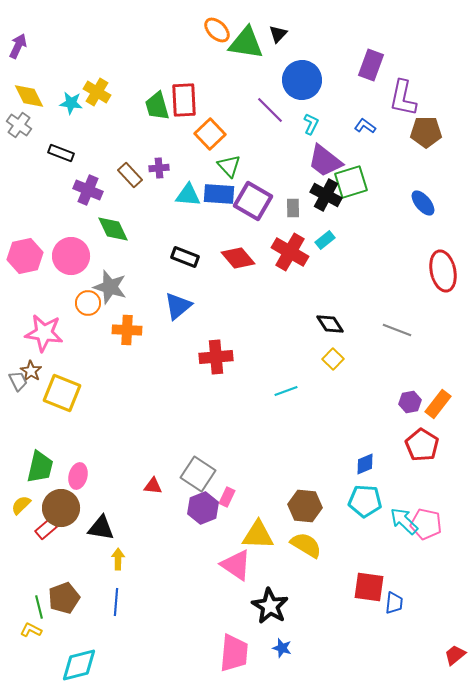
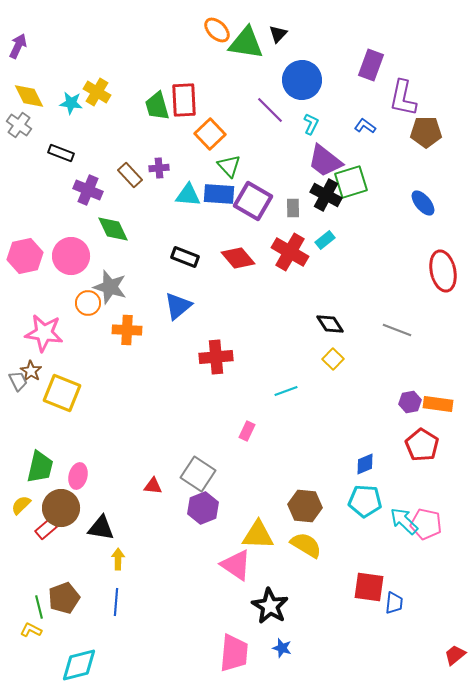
orange rectangle at (438, 404): rotated 60 degrees clockwise
pink rectangle at (227, 497): moved 20 px right, 66 px up
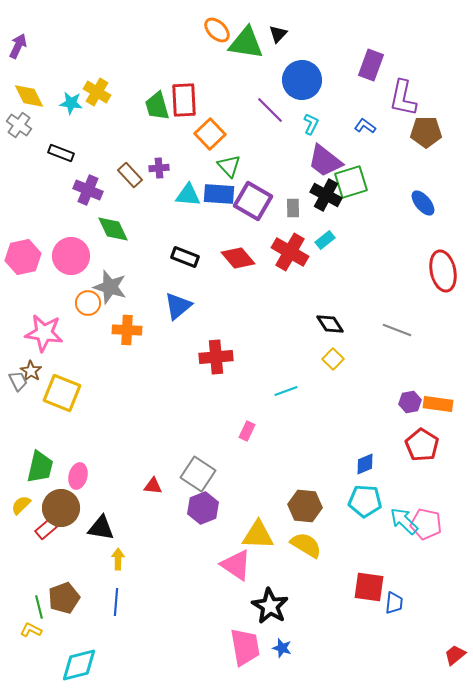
pink hexagon at (25, 256): moved 2 px left, 1 px down
pink trapezoid at (234, 653): moved 11 px right, 6 px up; rotated 15 degrees counterclockwise
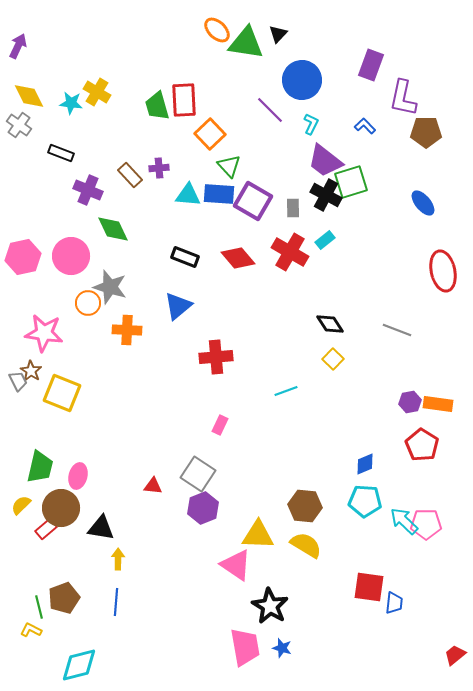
blue L-shape at (365, 126): rotated 10 degrees clockwise
pink rectangle at (247, 431): moved 27 px left, 6 px up
pink pentagon at (426, 524): rotated 12 degrees counterclockwise
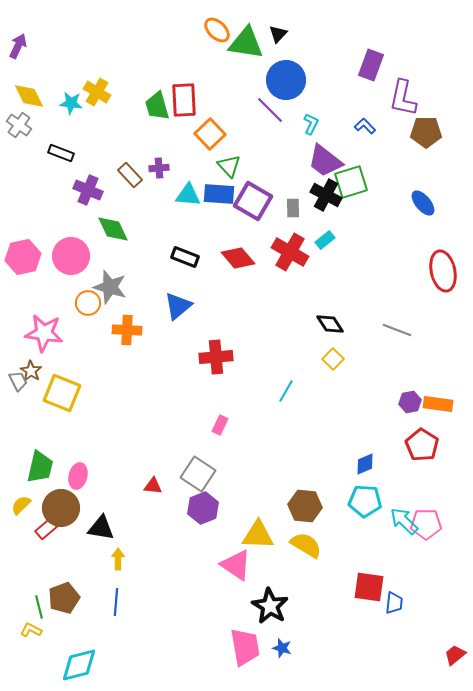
blue circle at (302, 80): moved 16 px left
cyan line at (286, 391): rotated 40 degrees counterclockwise
